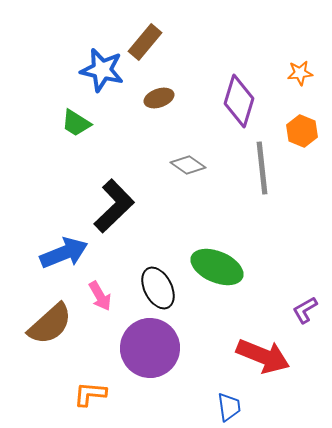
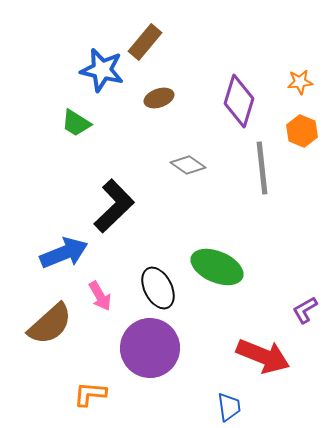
orange star: moved 9 px down
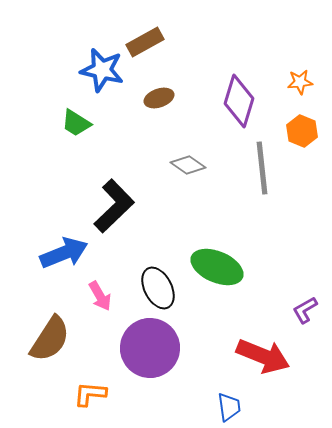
brown rectangle: rotated 21 degrees clockwise
brown semicircle: moved 15 px down; rotated 15 degrees counterclockwise
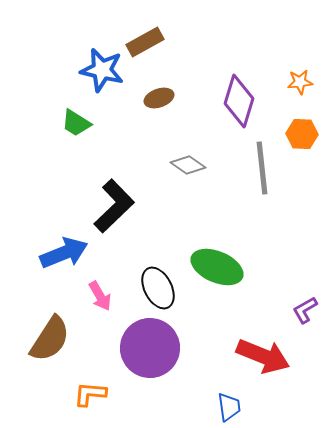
orange hexagon: moved 3 px down; rotated 20 degrees counterclockwise
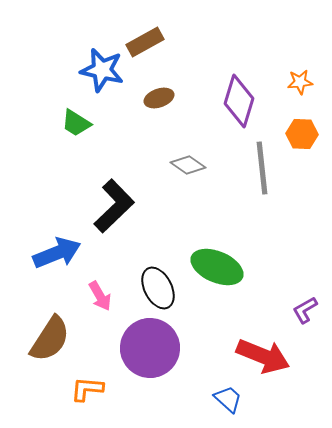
blue arrow: moved 7 px left
orange L-shape: moved 3 px left, 5 px up
blue trapezoid: moved 1 px left, 8 px up; rotated 40 degrees counterclockwise
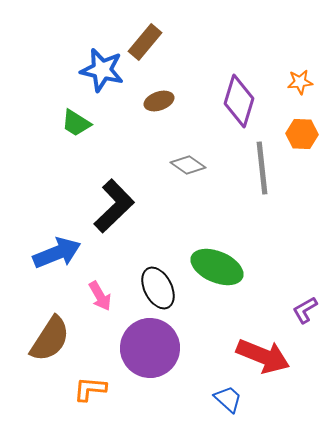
brown rectangle: rotated 21 degrees counterclockwise
brown ellipse: moved 3 px down
orange L-shape: moved 3 px right
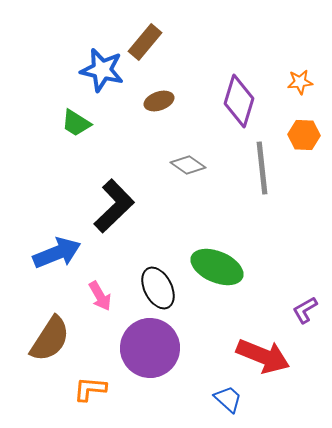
orange hexagon: moved 2 px right, 1 px down
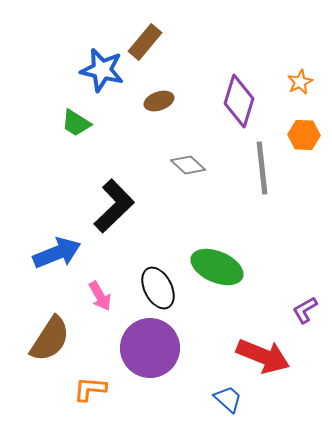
orange star: rotated 20 degrees counterclockwise
gray diamond: rotated 8 degrees clockwise
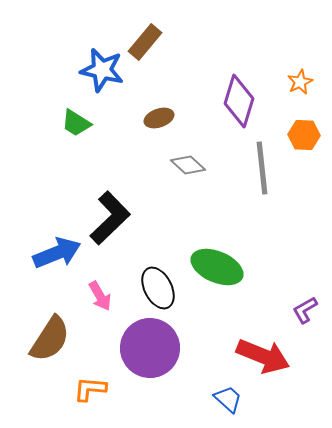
brown ellipse: moved 17 px down
black L-shape: moved 4 px left, 12 px down
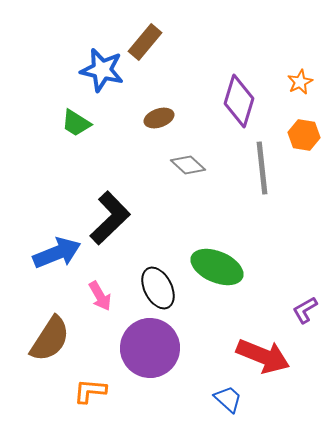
orange hexagon: rotated 8 degrees clockwise
orange L-shape: moved 2 px down
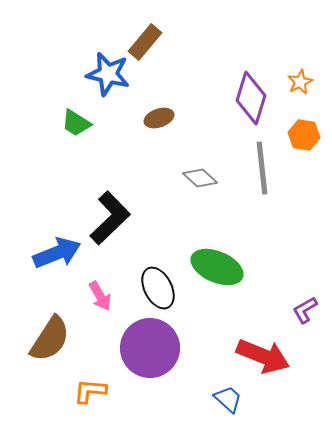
blue star: moved 6 px right, 4 px down
purple diamond: moved 12 px right, 3 px up
gray diamond: moved 12 px right, 13 px down
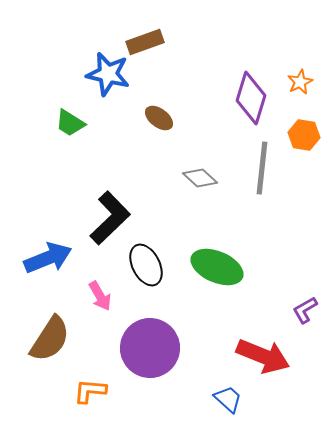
brown rectangle: rotated 30 degrees clockwise
brown ellipse: rotated 56 degrees clockwise
green trapezoid: moved 6 px left
gray line: rotated 12 degrees clockwise
blue arrow: moved 9 px left, 5 px down
black ellipse: moved 12 px left, 23 px up
